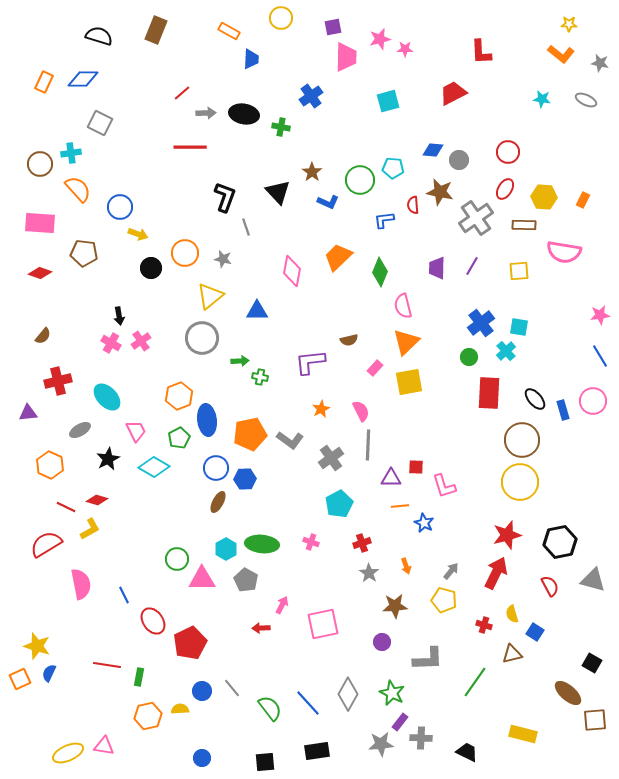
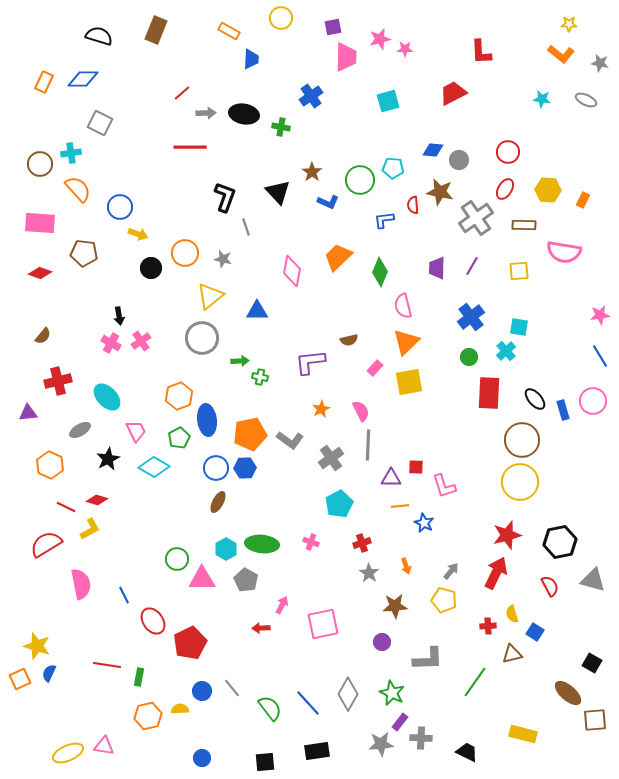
yellow hexagon at (544, 197): moved 4 px right, 7 px up
blue cross at (481, 323): moved 10 px left, 6 px up
blue hexagon at (245, 479): moved 11 px up
red cross at (484, 625): moved 4 px right, 1 px down; rotated 21 degrees counterclockwise
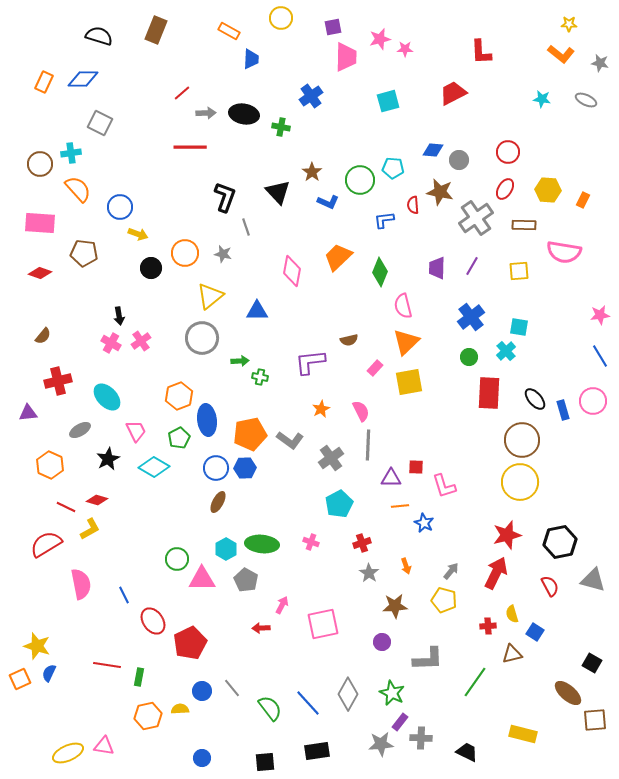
gray star at (223, 259): moved 5 px up
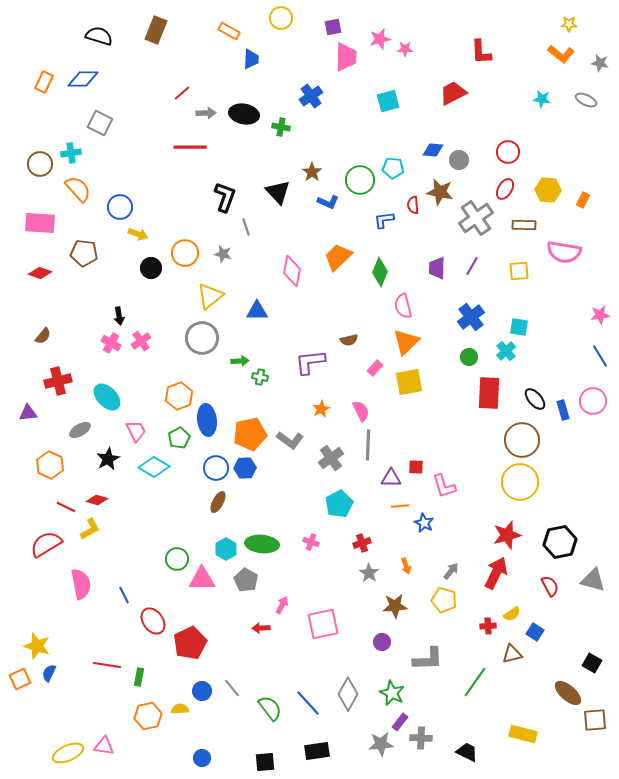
yellow semicircle at (512, 614): rotated 108 degrees counterclockwise
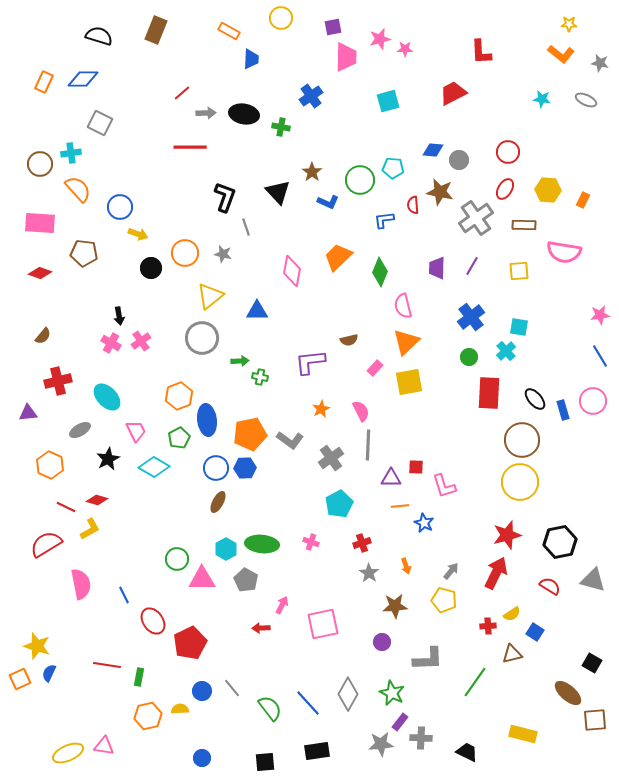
red semicircle at (550, 586): rotated 30 degrees counterclockwise
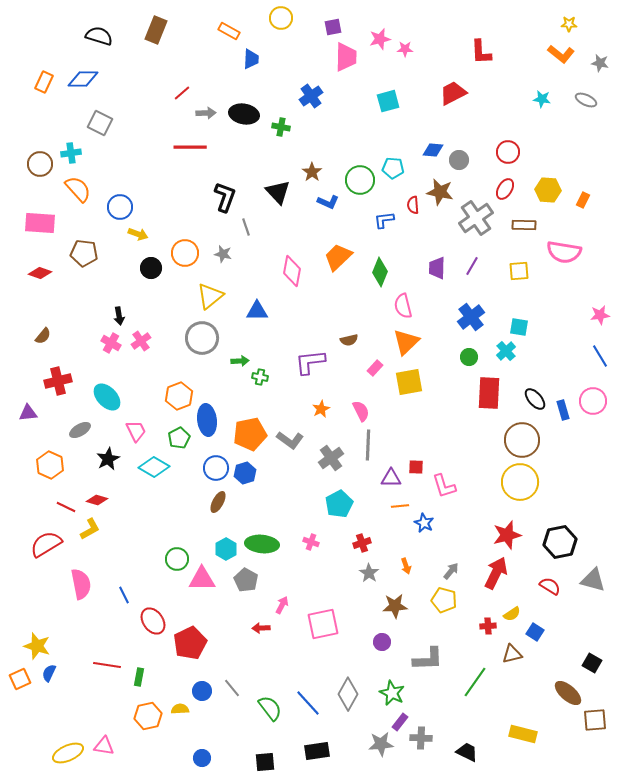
blue hexagon at (245, 468): moved 5 px down; rotated 15 degrees counterclockwise
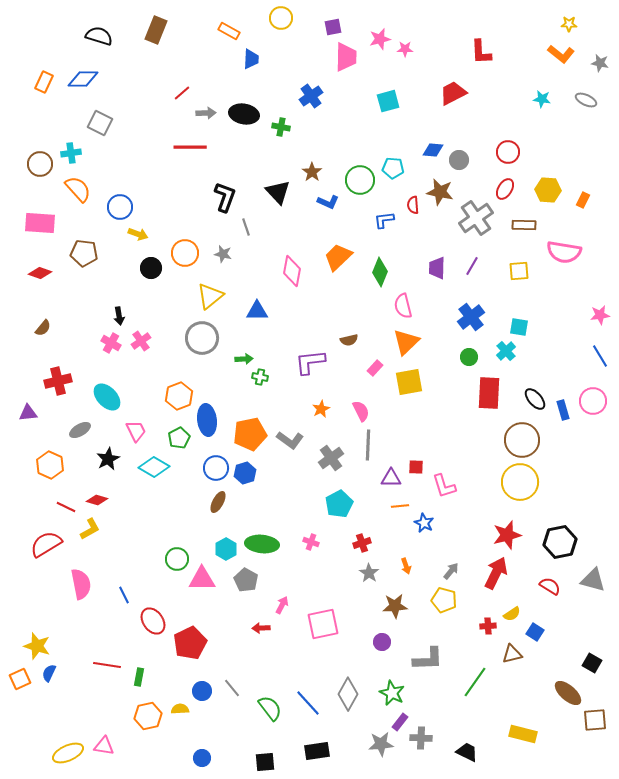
brown semicircle at (43, 336): moved 8 px up
green arrow at (240, 361): moved 4 px right, 2 px up
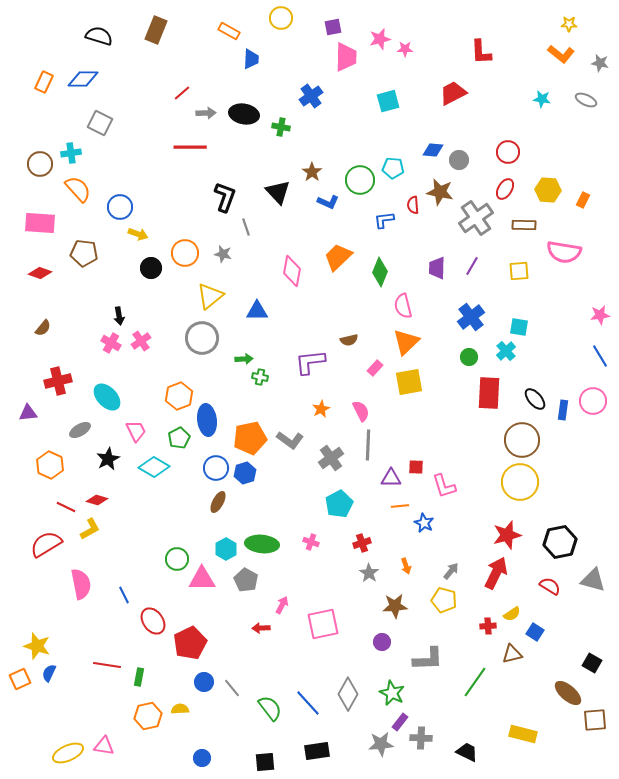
blue rectangle at (563, 410): rotated 24 degrees clockwise
orange pentagon at (250, 434): moved 4 px down
blue circle at (202, 691): moved 2 px right, 9 px up
